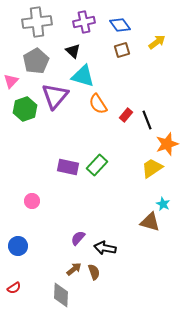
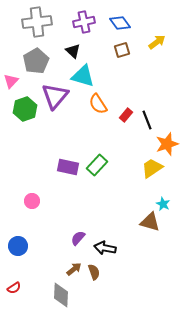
blue diamond: moved 2 px up
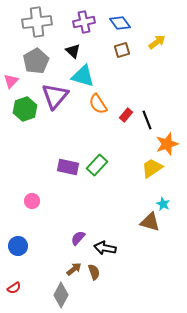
gray diamond: rotated 25 degrees clockwise
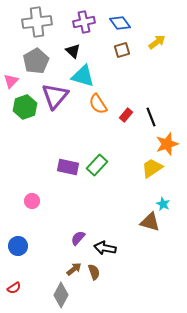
green hexagon: moved 2 px up
black line: moved 4 px right, 3 px up
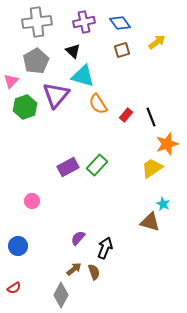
purple triangle: moved 1 px right, 1 px up
purple rectangle: rotated 40 degrees counterclockwise
black arrow: rotated 100 degrees clockwise
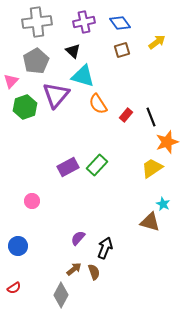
orange star: moved 2 px up
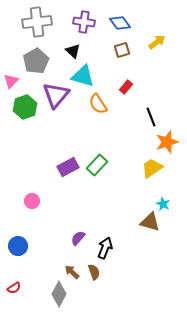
purple cross: rotated 20 degrees clockwise
red rectangle: moved 28 px up
brown arrow: moved 2 px left, 3 px down; rotated 98 degrees counterclockwise
gray diamond: moved 2 px left, 1 px up
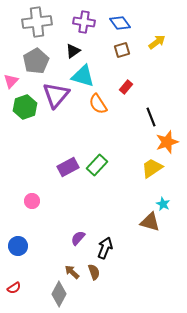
black triangle: rotated 42 degrees clockwise
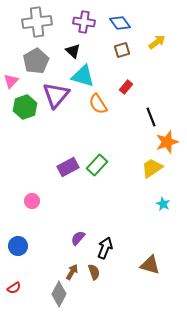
black triangle: rotated 42 degrees counterclockwise
brown triangle: moved 43 px down
brown arrow: rotated 77 degrees clockwise
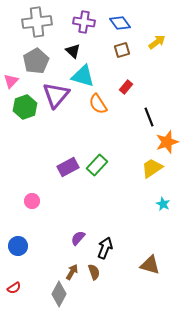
black line: moved 2 px left
